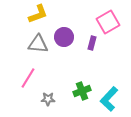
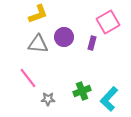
pink line: rotated 70 degrees counterclockwise
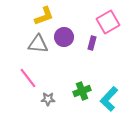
yellow L-shape: moved 6 px right, 2 px down
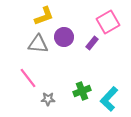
purple rectangle: rotated 24 degrees clockwise
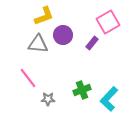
purple circle: moved 1 px left, 2 px up
green cross: moved 1 px up
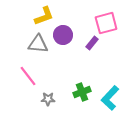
pink square: moved 2 px left, 1 px down; rotated 15 degrees clockwise
pink line: moved 2 px up
green cross: moved 2 px down
cyan L-shape: moved 1 px right, 1 px up
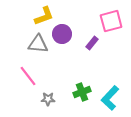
pink square: moved 5 px right, 2 px up
purple circle: moved 1 px left, 1 px up
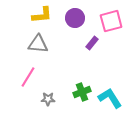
yellow L-shape: moved 2 px left, 1 px up; rotated 15 degrees clockwise
purple circle: moved 13 px right, 16 px up
pink line: moved 1 px down; rotated 70 degrees clockwise
cyan L-shape: rotated 105 degrees clockwise
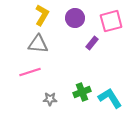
yellow L-shape: rotated 55 degrees counterclockwise
pink line: moved 2 px right, 5 px up; rotated 40 degrees clockwise
gray star: moved 2 px right
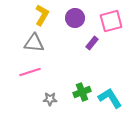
gray triangle: moved 4 px left, 1 px up
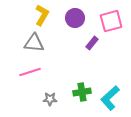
green cross: rotated 12 degrees clockwise
cyan L-shape: rotated 100 degrees counterclockwise
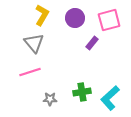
pink square: moved 2 px left, 1 px up
gray triangle: rotated 45 degrees clockwise
